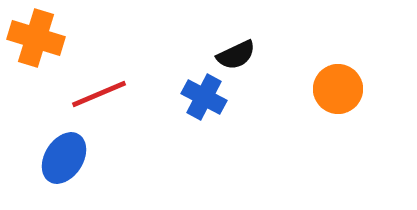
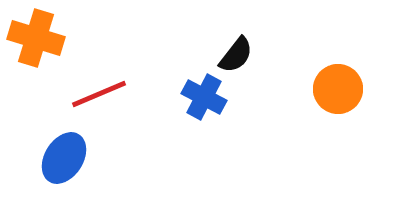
black semicircle: rotated 27 degrees counterclockwise
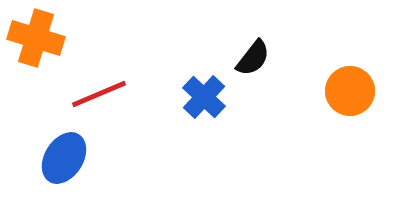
black semicircle: moved 17 px right, 3 px down
orange circle: moved 12 px right, 2 px down
blue cross: rotated 15 degrees clockwise
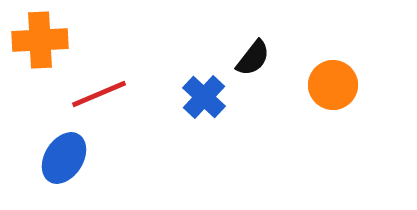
orange cross: moved 4 px right, 2 px down; rotated 20 degrees counterclockwise
orange circle: moved 17 px left, 6 px up
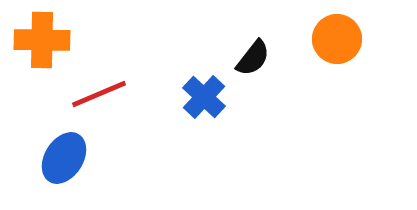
orange cross: moved 2 px right; rotated 4 degrees clockwise
orange circle: moved 4 px right, 46 px up
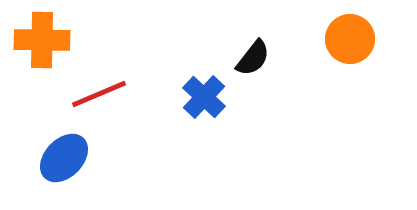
orange circle: moved 13 px right
blue ellipse: rotated 12 degrees clockwise
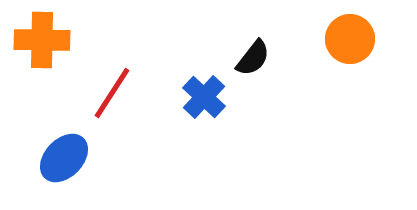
red line: moved 13 px right, 1 px up; rotated 34 degrees counterclockwise
